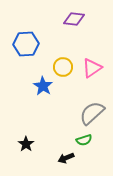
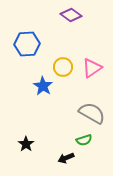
purple diamond: moved 3 px left, 4 px up; rotated 30 degrees clockwise
blue hexagon: moved 1 px right
gray semicircle: rotated 72 degrees clockwise
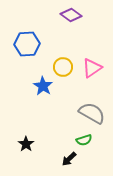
black arrow: moved 3 px right, 1 px down; rotated 21 degrees counterclockwise
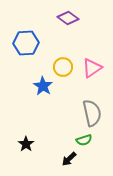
purple diamond: moved 3 px left, 3 px down
blue hexagon: moved 1 px left, 1 px up
gray semicircle: rotated 48 degrees clockwise
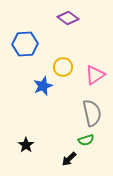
blue hexagon: moved 1 px left, 1 px down
pink triangle: moved 3 px right, 7 px down
blue star: rotated 18 degrees clockwise
green semicircle: moved 2 px right
black star: moved 1 px down
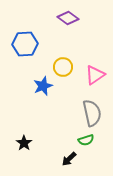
black star: moved 2 px left, 2 px up
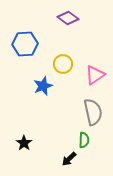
yellow circle: moved 3 px up
gray semicircle: moved 1 px right, 1 px up
green semicircle: moved 2 px left; rotated 70 degrees counterclockwise
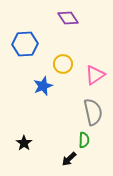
purple diamond: rotated 20 degrees clockwise
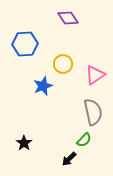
green semicircle: rotated 42 degrees clockwise
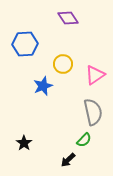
black arrow: moved 1 px left, 1 px down
